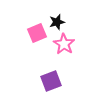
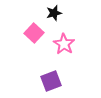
black star: moved 3 px left, 9 px up
pink square: moved 3 px left; rotated 24 degrees counterclockwise
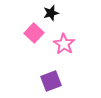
black star: moved 3 px left
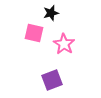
pink square: rotated 30 degrees counterclockwise
purple square: moved 1 px right, 1 px up
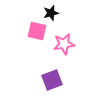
pink square: moved 3 px right, 2 px up
pink star: rotated 30 degrees clockwise
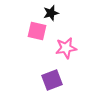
pink star: moved 2 px right, 4 px down
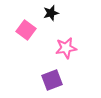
pink square: moved 11 px left, 1 px up; rotated 24 degrees clockwise
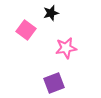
purple square: moved 2 px right, 3 px down
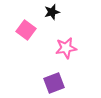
black star: moved 1 px right, 1 px up
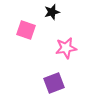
pink square: rotated 18 degrees counterclockwise
